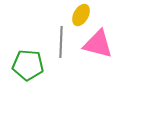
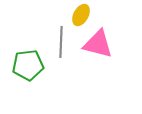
green pentagon: rotated 12 degrees counterclockwise
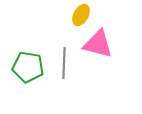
gray line: moved 3 px right, 21 px down
green pentagon: moved 2 px down; rotated 16 degrees clockwise
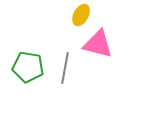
gray line: moved 1 px right, 5 px down; rotated 8 degrees clockwise
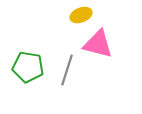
yellow ellipse: rotated 40 degrees clockwise
gray line: moved 2 px right, 2 px down; rotated 8 degrees clockwise
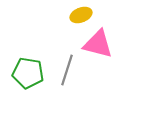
green pentagon: moved 6 px down
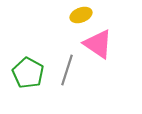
pink triangle: rotated 20 degrees clockwise
green pentagon: rotated 20 degrees clockwise
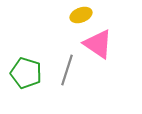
green pentagon: moved 2 px left; rotated 12 degrees counterclockwise
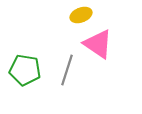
green pentagon: moved 1 px left, 3 px up; rotated 8 degrees counterclockwise
